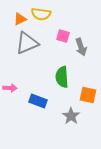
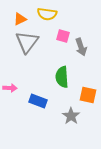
yellow semicircle: moved 6 px right
gray triangle: moved 1 px up; rotated 30 degrees counterclockwise
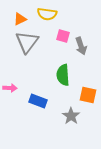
gray arrow: moved 1 px up
green semicircle: moved 1 px right, 2 px up
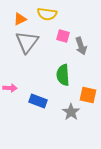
gray star: moved 4 px up
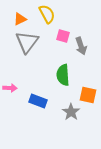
yellow semicircle: rotated 126 degrees counterclockwise
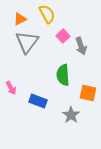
pink square: rotated 32 degrees clockwise
pink arrow: moved 1 px right; rotated 56 degrees clockwise
orange square: moved 2 px up
gray star: moved 3 px down
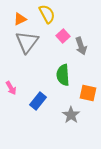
blue rectangle: rotated 72 degrees counterclockwise
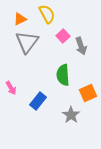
orange square: rotated 36 degrees counterclockwise
